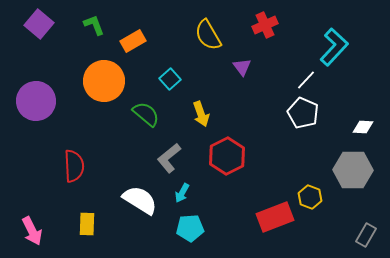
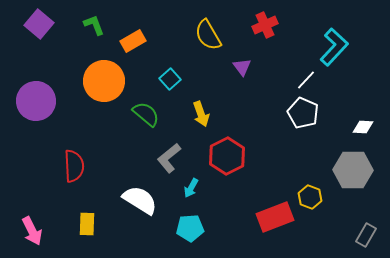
cyan arrow: moved 9 px right, 5 px up
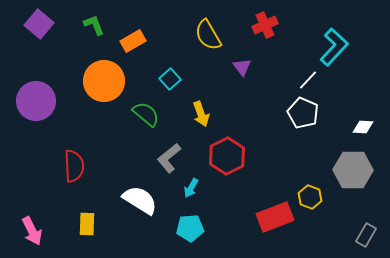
white line: moved 2 px right
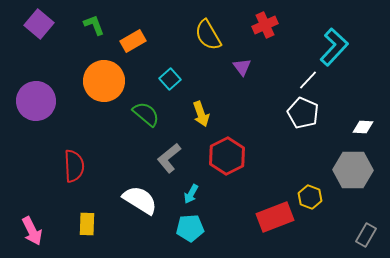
cyan arrow: moved 6 px down
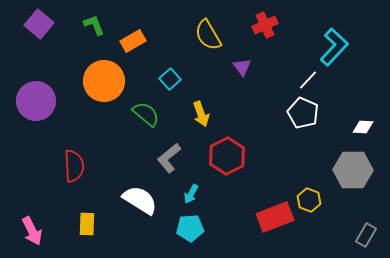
yellow hexagon: moved 1 px left, 3 px down
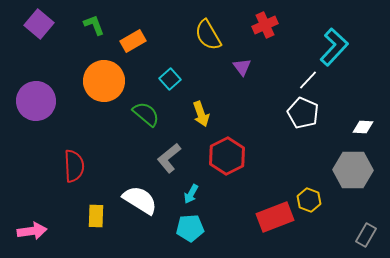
yellow rectangle: moved 9 px right, 8 px up
pink arrow: rotated 72 degrees counterclockwise
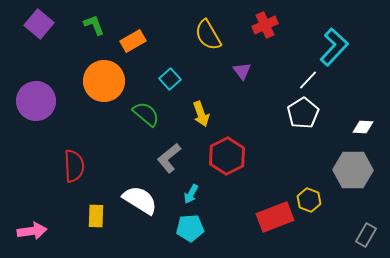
purple triangle: moved 4 px down
white pentagon: rotated 16 degrees clockwise
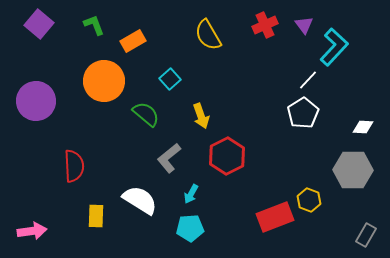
purple triangle: moved 62 px right, 46 px up
yellow arrow: moved 2 px down
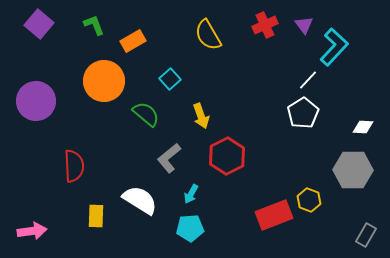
red rectangle: moved 1 px left, 2 px up
